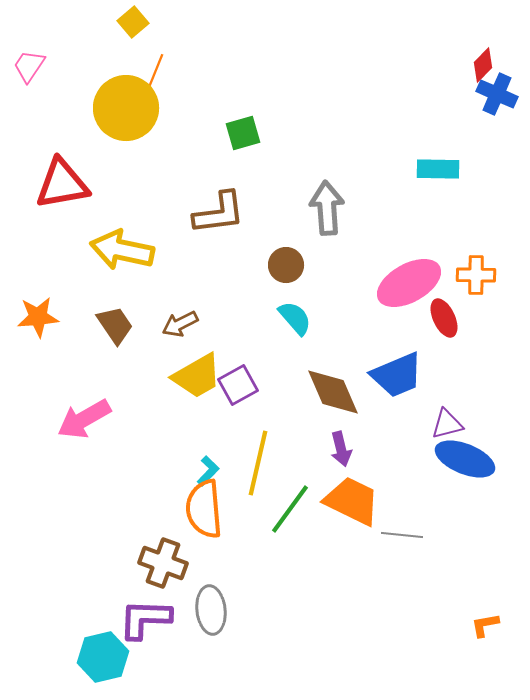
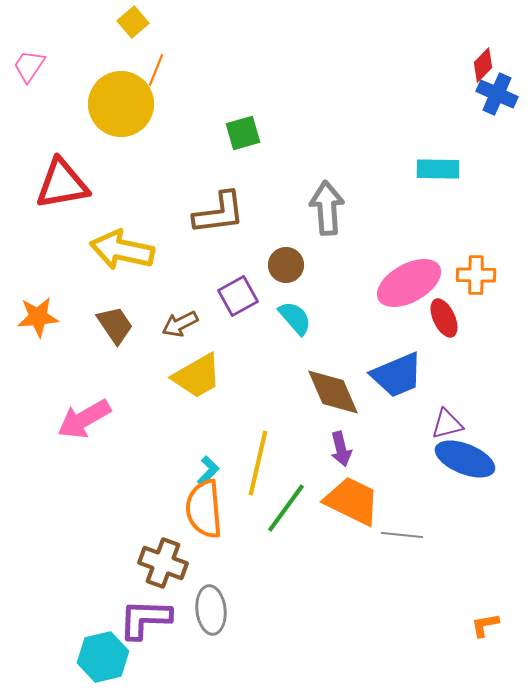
yellow circle: moved 5 px left, 4 px up
purple square: moved 89 px up
green line: moved 4 px left, 1 px up
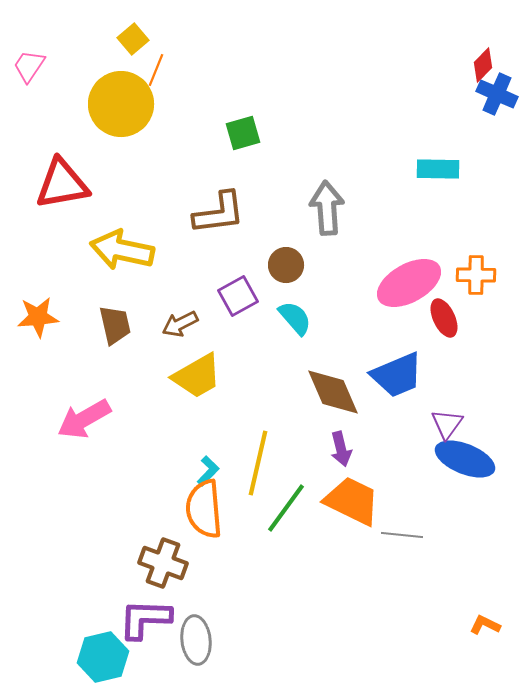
yellow square: moved 17 px down
brown trapezoid: rotated 21 degrees clockwise
purple triangle: rotated 40 degrees counterclockwise
gray ellipse: moved 15 px left, 30 px down
orange L-shape: rotated 36 degrees clockwise
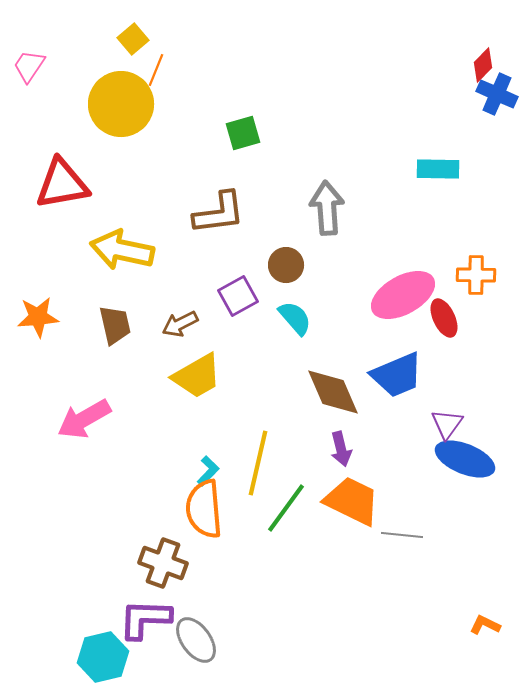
pink ellipse: moved 6 px left, 12 px down
gray ellipse: rotated 30 degrees counterclockwise
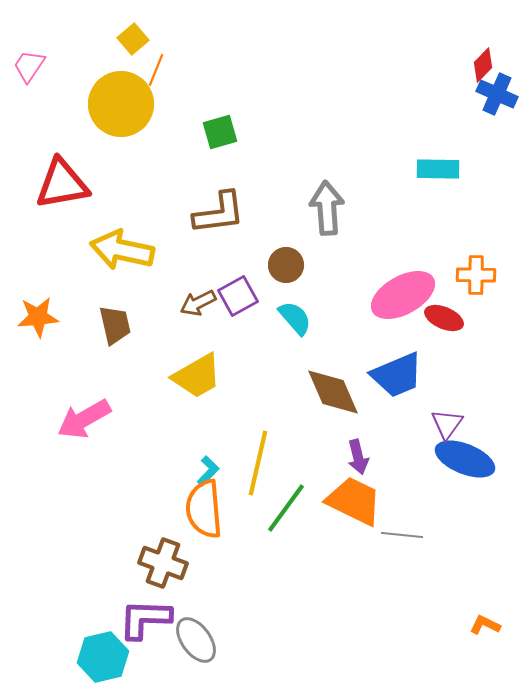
green square: moved 23 px left, 1 px up
red ellipse: rotated 42 degrees counterclockwise
brown arrow: moved 18 px right, 21 px up
purple arrow: moved 17 px right, 8 px down
orange trapezoid: moved 2 px right
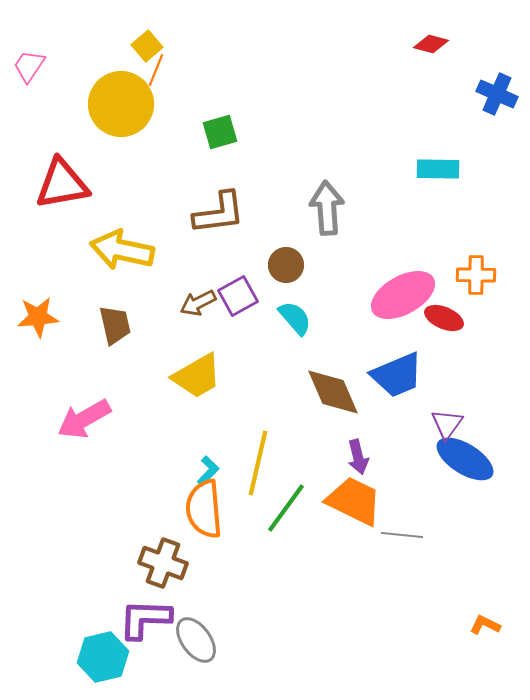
yellow square: moved 14 px right, 7 px down
red diamond: moved 52 px left, 21 px up; rotated 60 degrees clockwise
blue ellipse: rotated 10 degrees clockwise
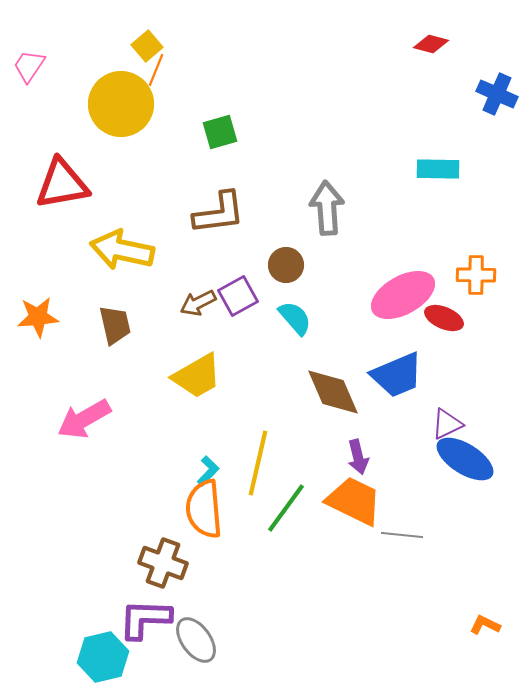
purple triangle: rotated 28 degrees clockwise
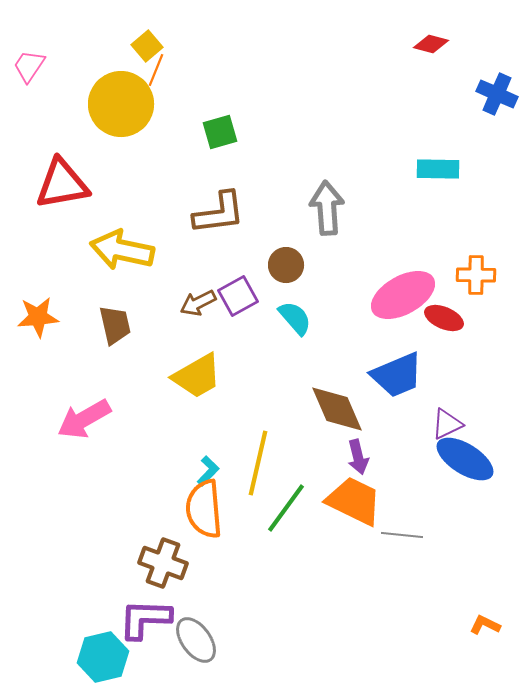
brown diamond: moved 4 px right, 17 px down
